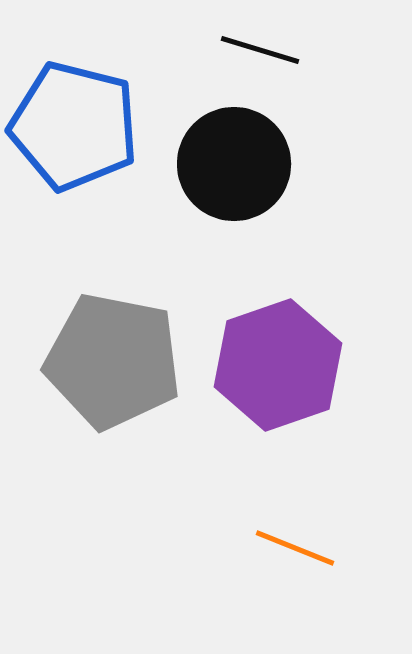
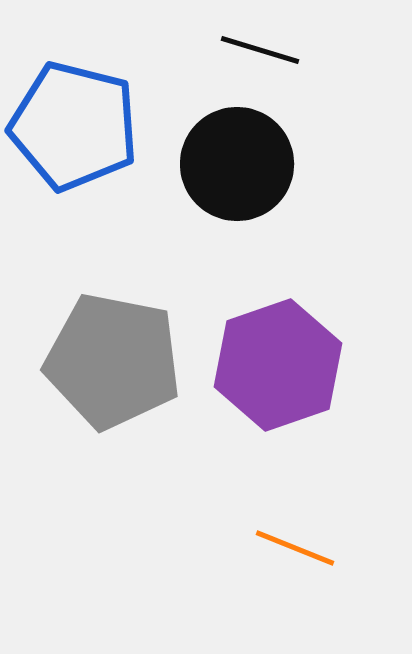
black circle: moved 3 px right
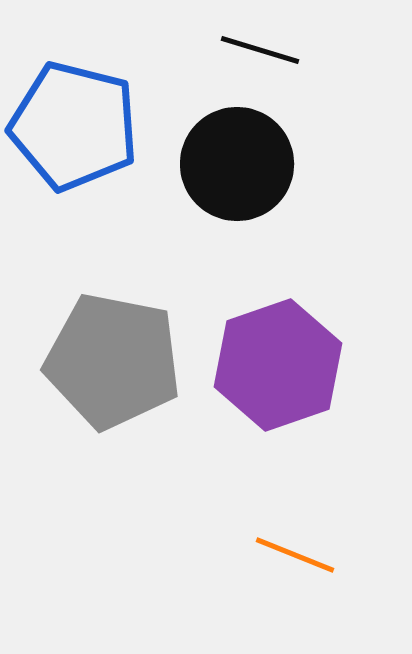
orange line: moved 7 px down
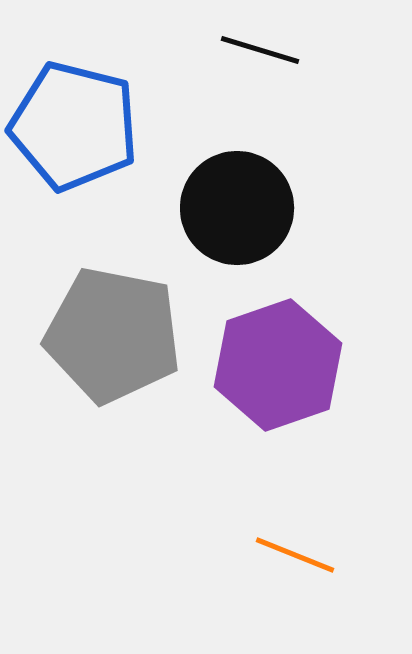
black circle: moved 44 px down
gray pentagon: moved 26 px up
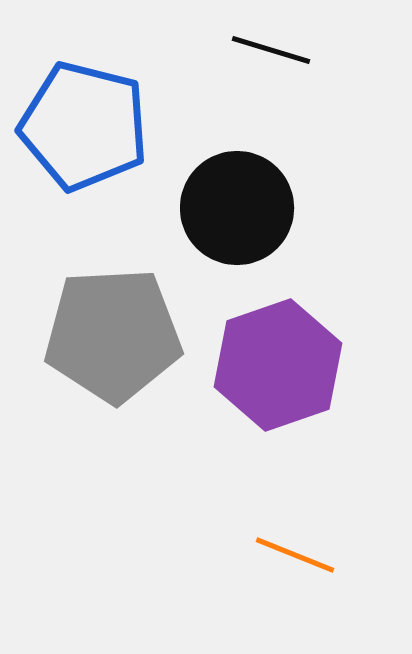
black line: moved 11 px right
blue pentagon: moved 10 px right
gray pentagon: rotated 14 degrees counterclockwise
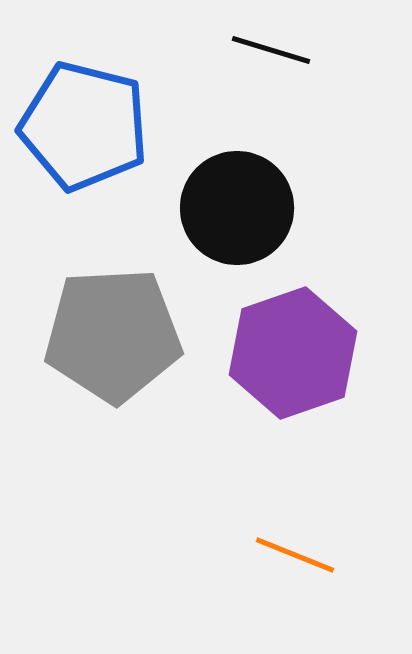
purple hexagon: moved 15 px right, 12 px up
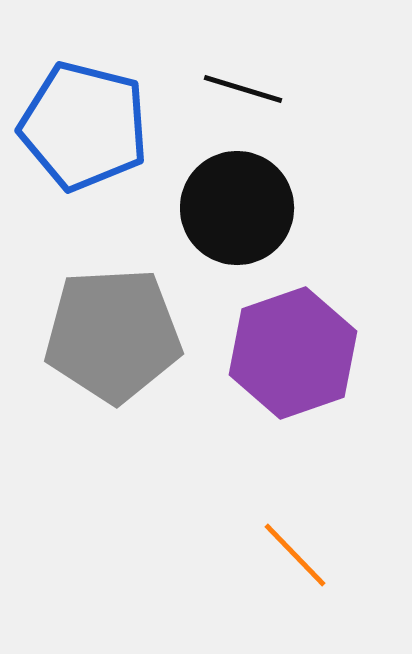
black line: moved 28 px left, 39 px down
orange line: rotated 24 degrees clockwise
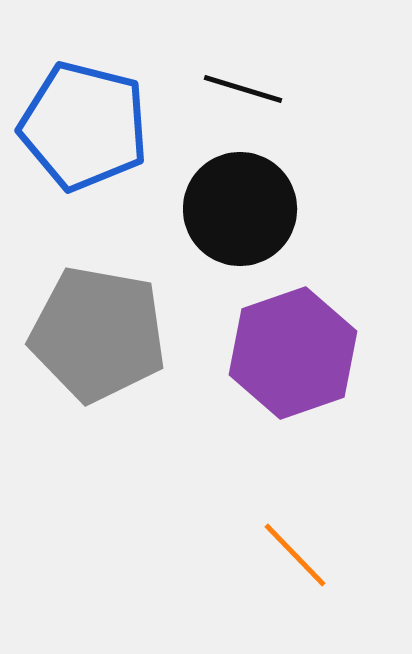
black circle: moved 3 px right, 1 px down
gray pentagon: moved 15 px left, 1 px up; rotated 13 degrees clockwise
